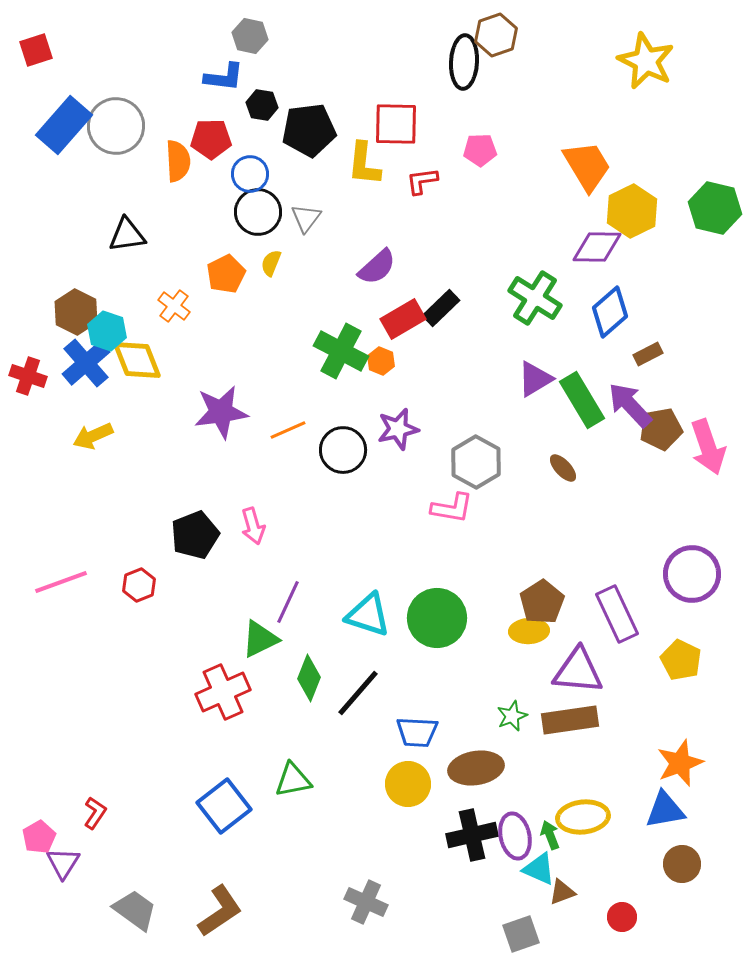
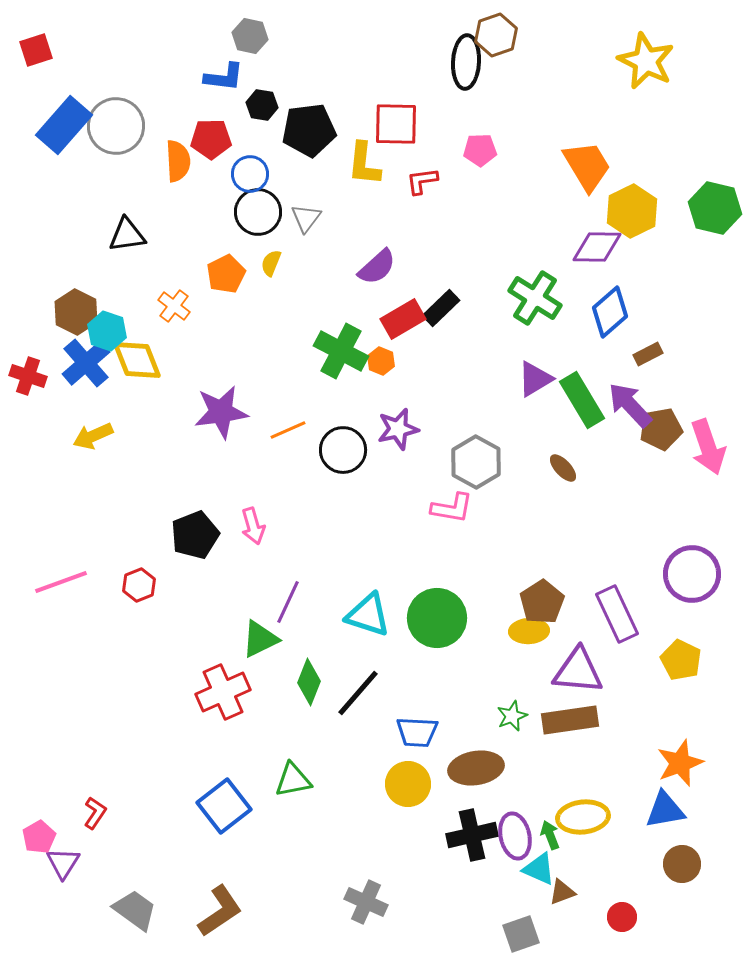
black ellipse at (464, 62): moved 2 px right
green diamond at (309, 678): moved 4 px down
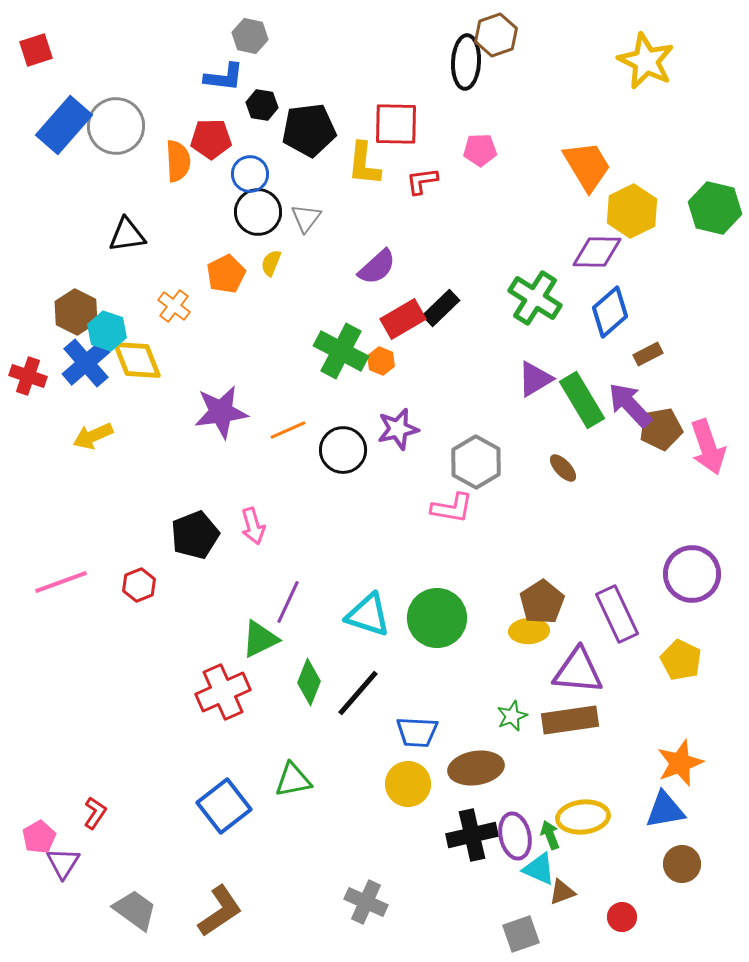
purple diamond at (597, 247): moved 5 px down
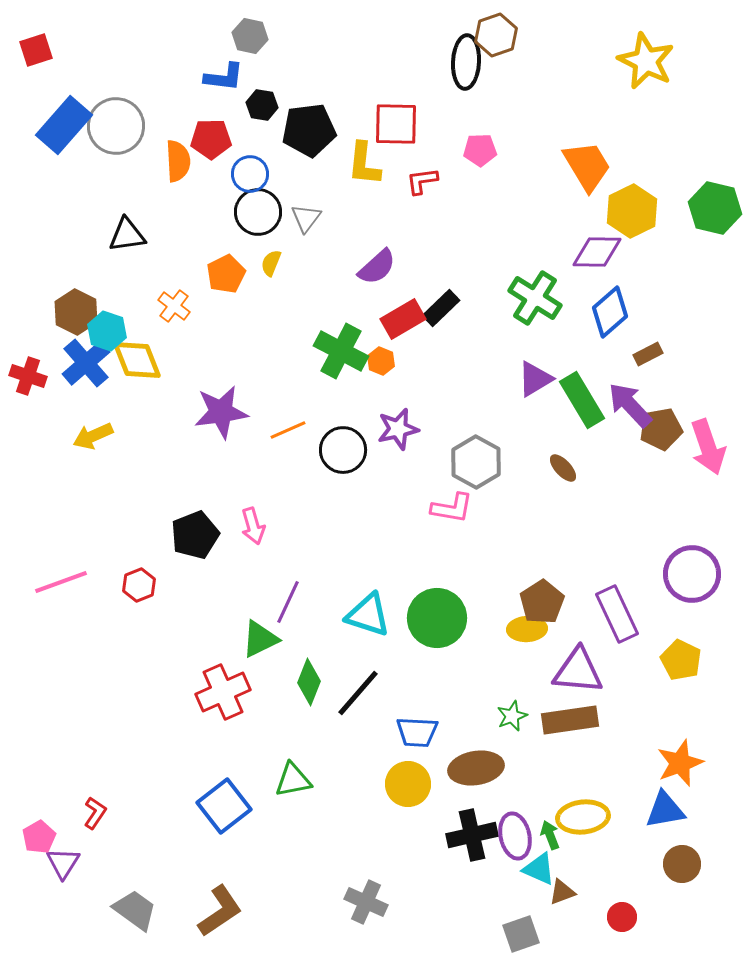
yellow ellipse at (529, 631): moved 2 px left, 2 px up
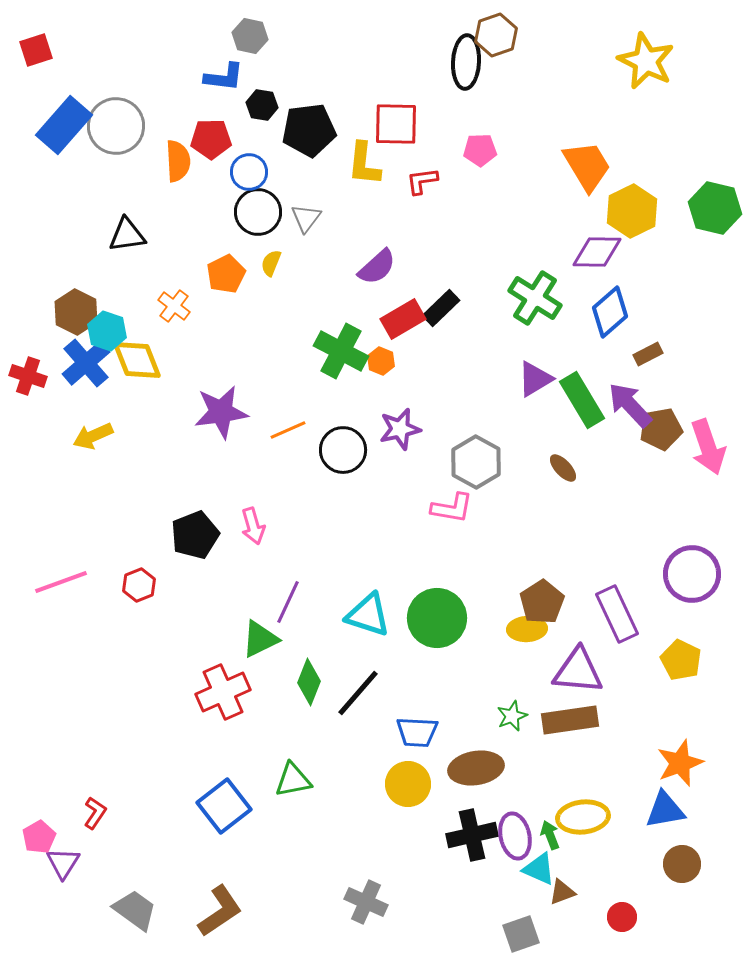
blue circle at (250, 174): moved 1 px left, 2 px up
purple star at (398, 429): moved 2 px right
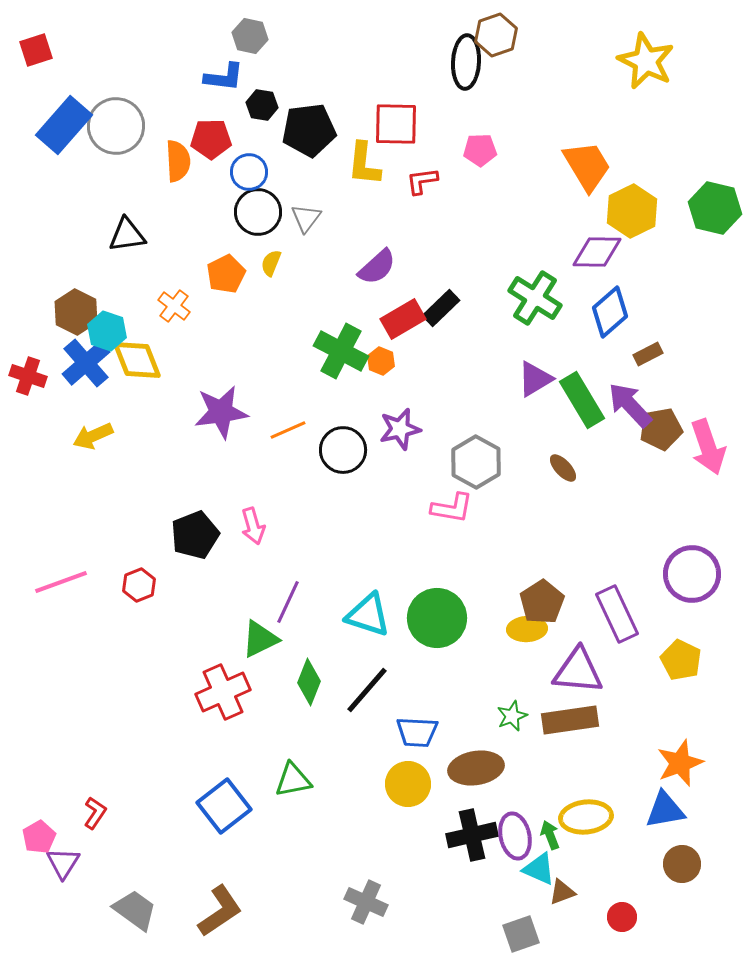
black line at (358, 693): moved 9 px right, 3 px up
yellow ellipse at (583, 817): moved 3 px right
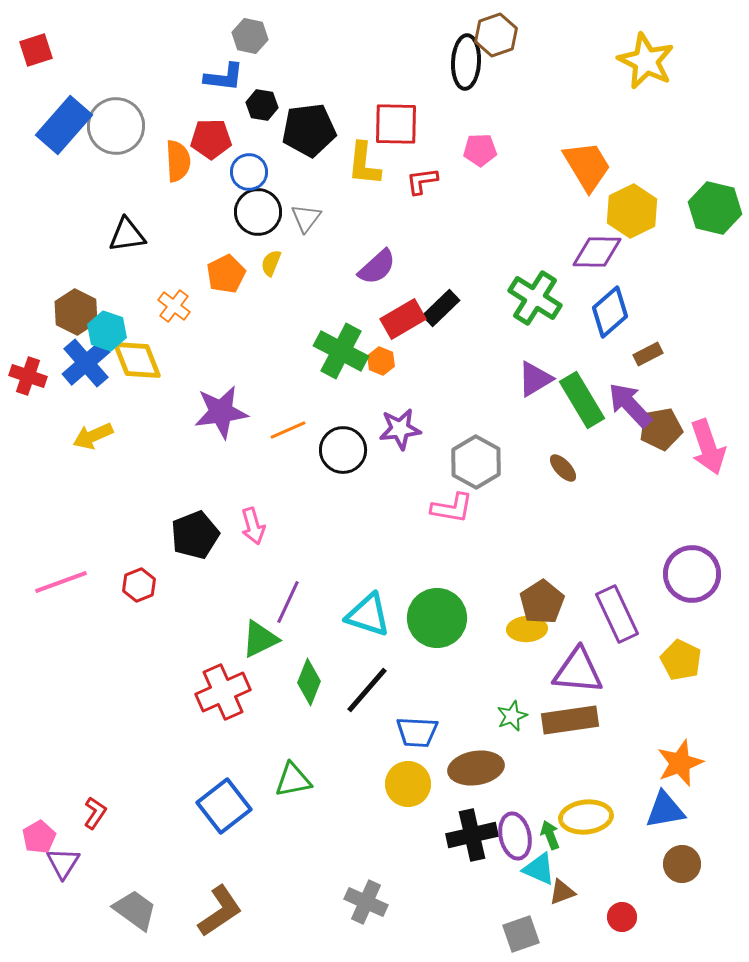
purple star at (400, 429): rotated 6 degrees clockwise
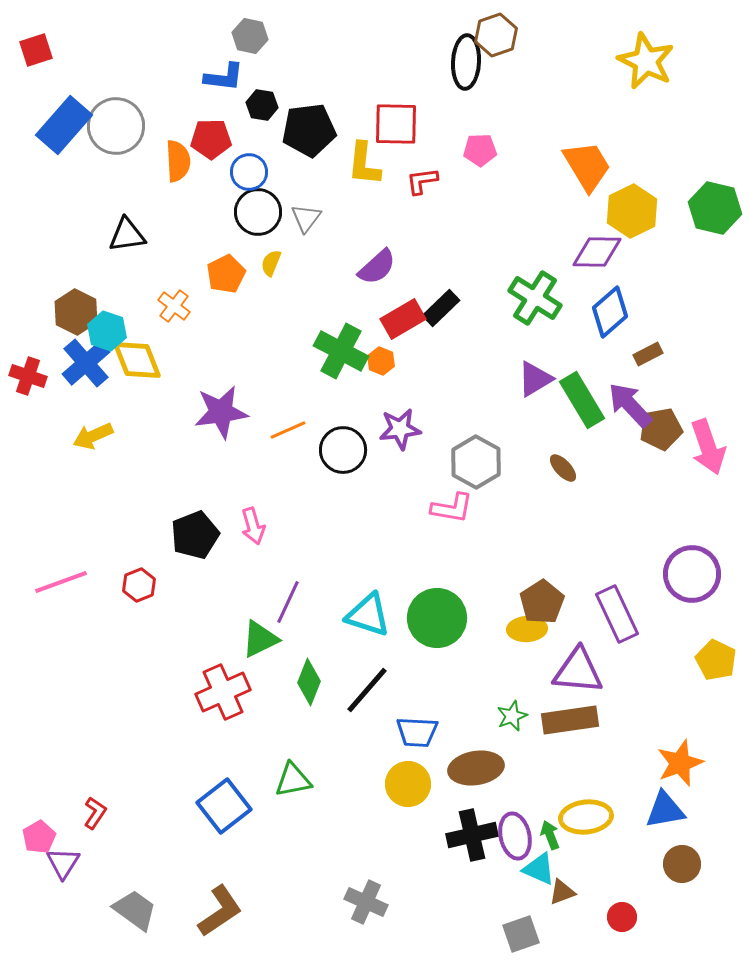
yellow pentagon at (681, 660): moved 35 px right
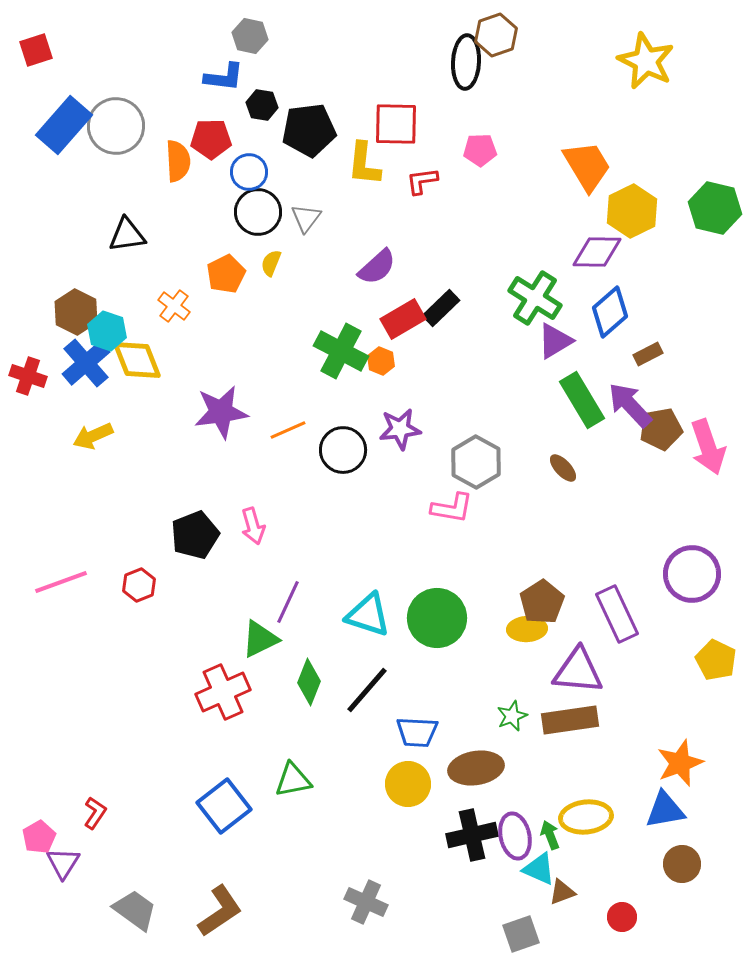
purple triangle at (535, 379): moved 20 px right, 38 px up
